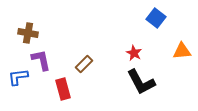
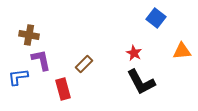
brown cross: moved 1 px right, 2 px down
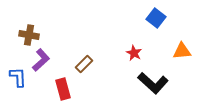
purple L-shape: rotated 60 degrees clockwise
blue L-shape: rotated 95 degrees clockwise
black L-shape: moved 12 px right, 1 px down; rotated 20 degrees counterclockwise
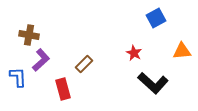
blue square: rotated 24 degrees clockwise
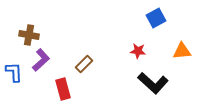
red star: moved 4 px right, 2 px up; rotated 21 degrees counterclockwise
blue L-shape: moved 4 px left, 5 px up
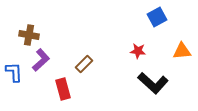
blue square: moved 1 px right, 1 px up
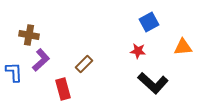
blue square: moved 8 px left, 5 px down
orange triangle: moved 1 px right, 4 px up
